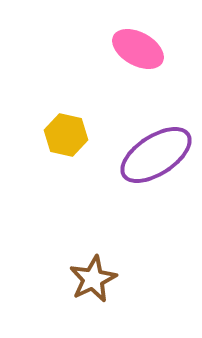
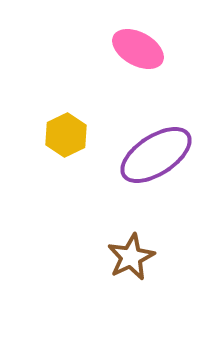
yellow hexagon: rotated 21 degrees clockwise
brown star: moved 38 px right, 22 px up
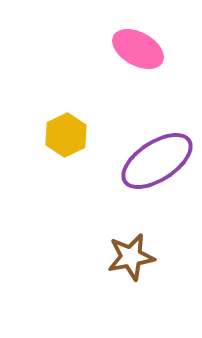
purple ellipse: moved 1 px right, 6 px down
brown star: rotated 15 degrees clockwise
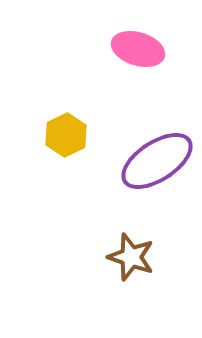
pink ellipse: rotated 12 degrees counterclockwise
brown star: rotated 30 degrees clockwise
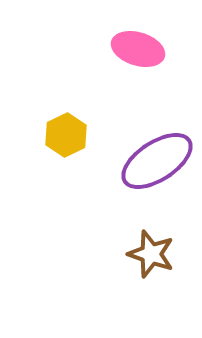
brown star: moved 20 px right, 3 px up
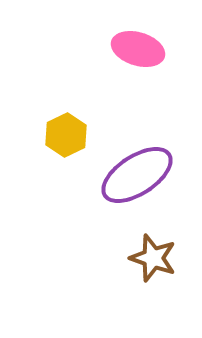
purple ellipse: moved 20 px left, 14 px down
brown star: moved 2 px right, 4 px down
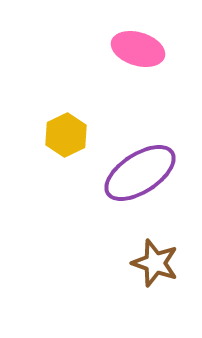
purple ellipse: moved 3 px right, 2 px up
brown star: moved 2 px right, 5 px down
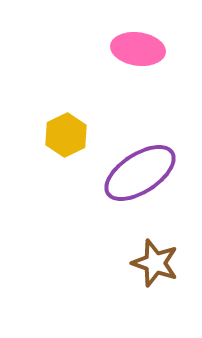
pink ellipse: rotated 9 degrees counterclockwise
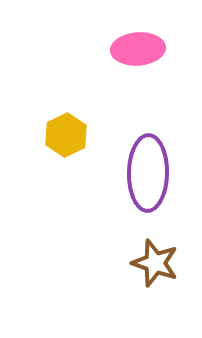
pink ellipse: rotated 12 degrees counterclockwise
purple ellipse: moved 8 px right; rotated 56 degrees counterclockwise
